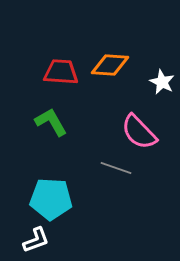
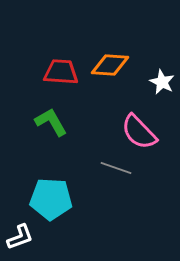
white L-shape: moved 16 px left, 3 px up
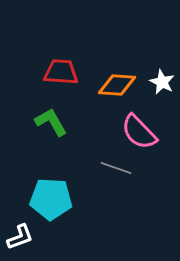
orange diamond: moved 7 px right, 20 px down
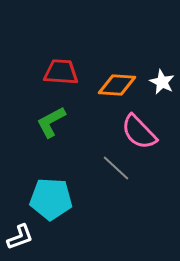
green L-shape: rotated 88 degrees counterclockwise
gray line: rotated 24 degrees clockwise
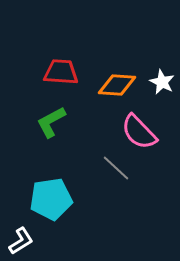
cyan pentagon: rotated 12 degrees counterclockwise
white L-shape: moved 1 px right, 4 px down; rotated 12 degrees counterclockwise
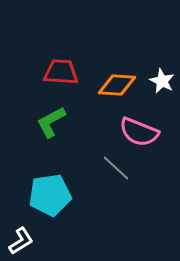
white star: moved 1 px up
pink semicircle: rotated 24 degrees counterclockwise
cyan pentagon: moved 1 px left, 4 px up
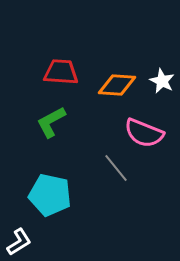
pink semicircle: moved 5 px right, 1 px down
gray line: rotated 8 degrees clockwise
cyan pentagon: rotated 21 degrees clockwise
white L-shape: moved 2 px left, 1 px down
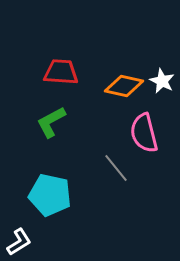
orange diamond: moved 7 px right, 1 px down; rotated 9 degrees clockwise
pink semicircle: rotated 54 degrees clockwise
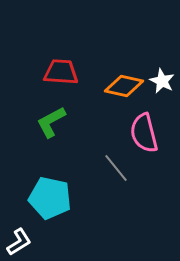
cyan pentagon: moved 3 px down
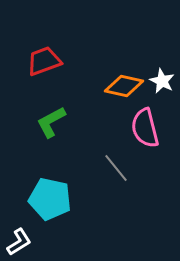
red trapezoid: moved 17 px left, 11 px up; rotated 24 degrees counterclockwise
pink semicircle: moved 1 px right, 5 px up
cyan pentagon: moved 1 px down
